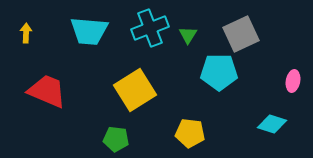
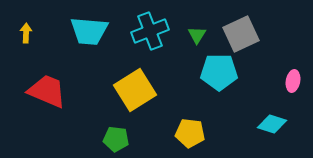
cyan cross: moved 3 px down
green triangle: moved 9 px right
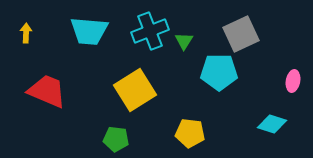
green triangle: moved 13 px left, 6 px down
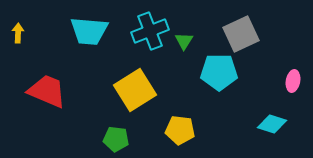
yellow arrow: moved 8 px left
yellow pentagon: moved 10 px left, 3 px up
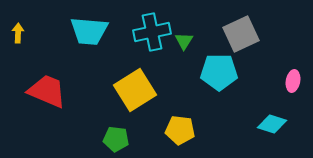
cyan cross: moved 2 px right, 1 px down; rotated 9 degrees clockwise
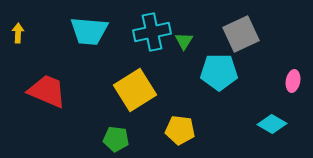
cyan diamond: rotated 12 degrees clockwise
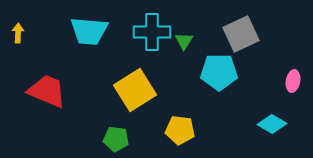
cyan cross: rotated 12 degrees clockwise
